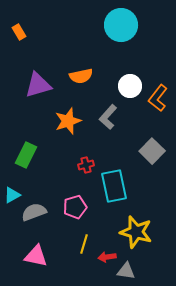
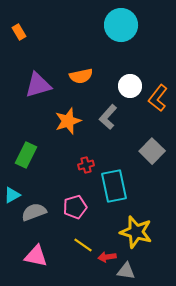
yellow line: moved 1 px left, 1 px down; rotated 72 degrees counterclockwise
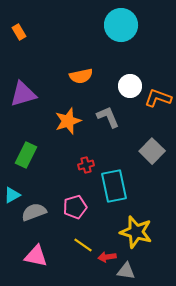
purple triangle: moved 15 px left, 9 px down
orange L-shape: rotated 72 degrees clockwise
gray L-shape: rotated 115 degrees clockwise
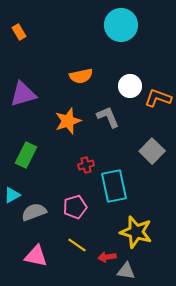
yellow line: moved 6 px left
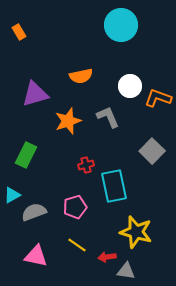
purple triangle: moved 12 px right
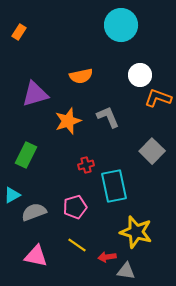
orange rectangle: rotated 63 degrees clockwise
white circle: moved 10 px right, 11 px up
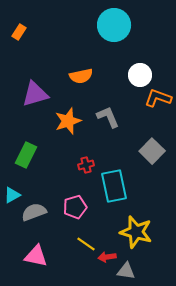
cyan circle: moved 7 px left
yellow line: moved 9 px right, 1 px up
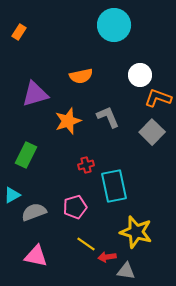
gray square: moved 19 px up
